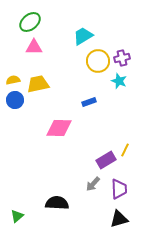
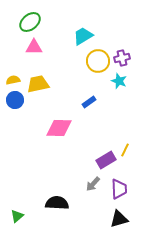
blue rectangle: rotated 16 degrees counterclockwise
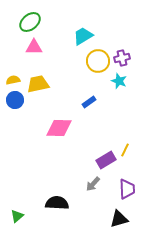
purple trapezoid: moved 8 px right
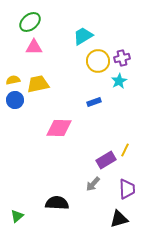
cyan star: rotated 21 degrees clockwise
blue rectangle: moved 5 px right; rotated 16 degrees clockwise
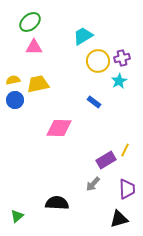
blue rectangle: rotated 56 degrees clockwise
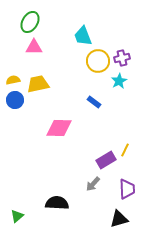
green ellipse: rotated 20 degrees counterclockwise
cyan trapezoid: rotated 80 degrees counterclockwise
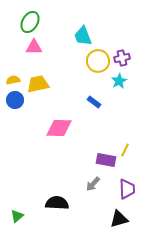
purple rectangle: rotated 42 degrees clockwise
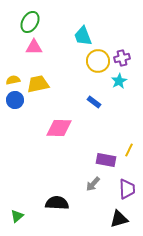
yellow line: moved 4 px right
